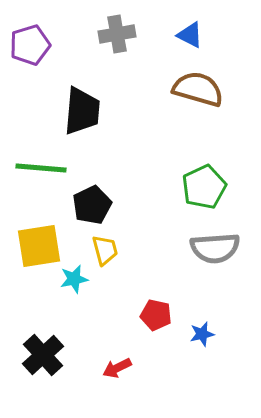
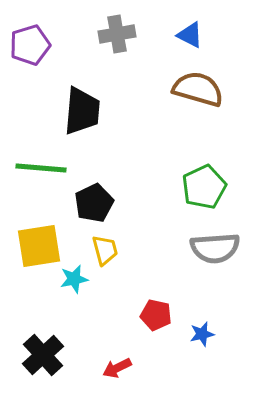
black pentagon: moved 2 px right, 2 px up
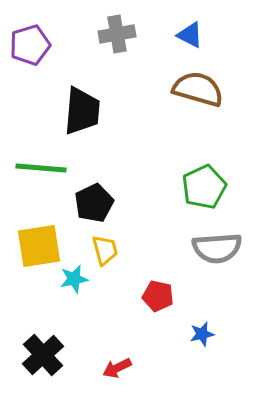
gray semicircle: moved 2 px right
red pentagon: moved 2 px right, 19 px up
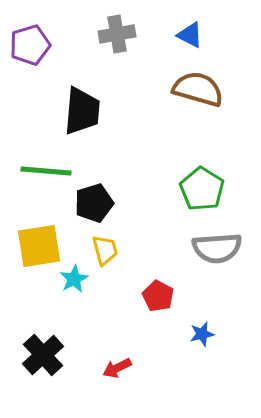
green line: moved 5 px right, 3 px down
green pentagon: moved 2 px left, 2 px down; rotated 15 degrees counterclockwise
black pentagon: rotated 9 degrees clockwise
cyan star: rotated 16 degrees counterclockwise
red pentagon: rotated 16 degrees clockwise
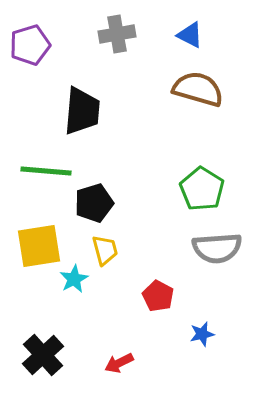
red arrow: moved 2 px right, 5 px up
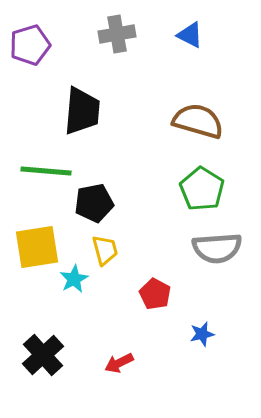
brown semicircle: moved 32 px down
black pentagon: rotated 6 degrees clockwise
yellow square: moved 2 px left, 1 px down
red pentagon: moved 3 px left, 2 px up
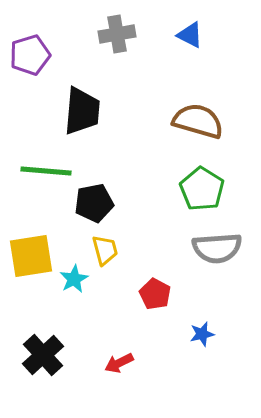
purple pentagon: moved 10 px down
yellow square: moved 6 px left, 9 px down
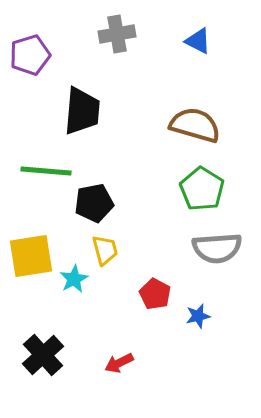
blue triangle: moved 8 px right, 6 px down
brown semicircle: moved 3 px left, 4 px down
blue star: moved 4 px left, 18 px up
